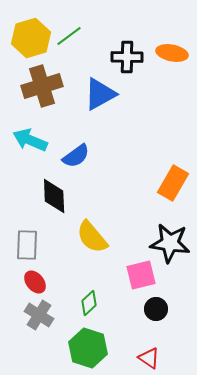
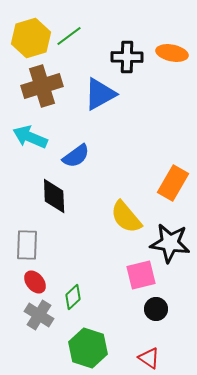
cyan arrow: moved 3 px up
yellow semicircle: moved 34 px right, 20 px up
green diamond: moved 16 px left, 6 px up
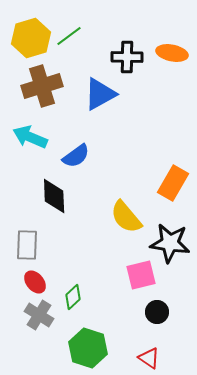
black circle: moved 1 px right, 3 px down
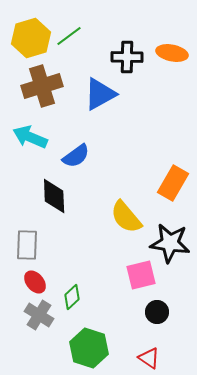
green diamond: moved 1 px left
green hexagon: moved 1 px right
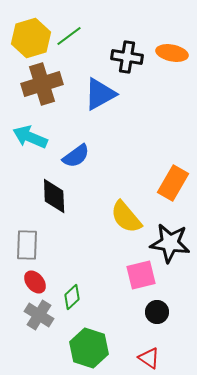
black cross: rotated 8 degrees clockwise
brown cross: moved 2 px up
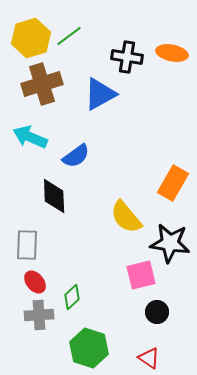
gray cross: rotated 36 degrees counterclockwise
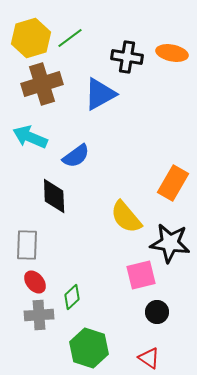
green line: moved 1 px right, 2 px down
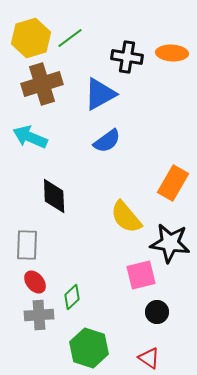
orange ellipse: rotated 8 degrees counterclockwise
blue semicircle: moved 31 px right, 15 px up
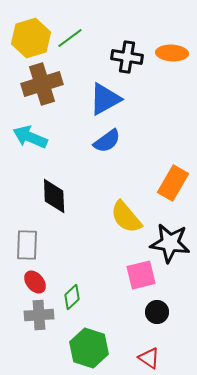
blue triangle: moved 5 px right, 5 px down
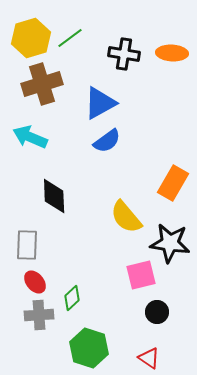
black cross: moved 3 px left, 3 px up
blue triangle: moved 5 px left, 4 px down
green diamond: moved 1 px down
